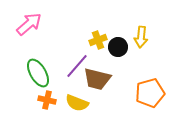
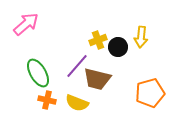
pink arrow: moved 3 px left
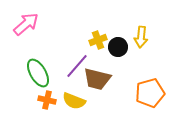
yellow semicircle: moved 3 px left, 2 px up
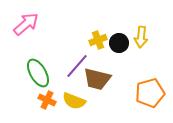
black circle: moved 1 px right, 4 px up
orange cross: rotated 12 degrees clockwise
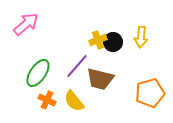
black circle: moved 6 px left, 1 px up
green ellipse: rotated 64 degrees clockwise
brown trapezoid: moved 3 px right
yellow semicircle: rotated 30 degrees clockwise
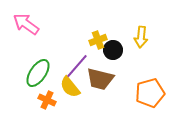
pink arrow: rotated 104 degrees counterclockwise
black circle: moved 8 px down
yellow semicircle: moved 4 px left, 14 px up
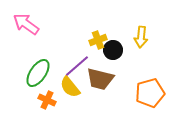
purple line: rotated 8 degrees clockwise
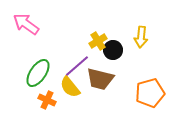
yellow cross: moved 1 px down; rotated 12 degrees counterclockwise
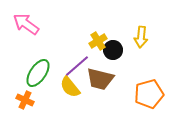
orange pentagon: moved 1 px left, 1 px down
orange cross: moved 22 px left
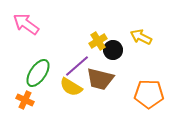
yellow arrow: rotated 110 degrees clockwise
yellow semicircle: moved 1 px right; rotated 20 degrees counterclockwise
orange pentagon: rotated 16 degrees clockwise
